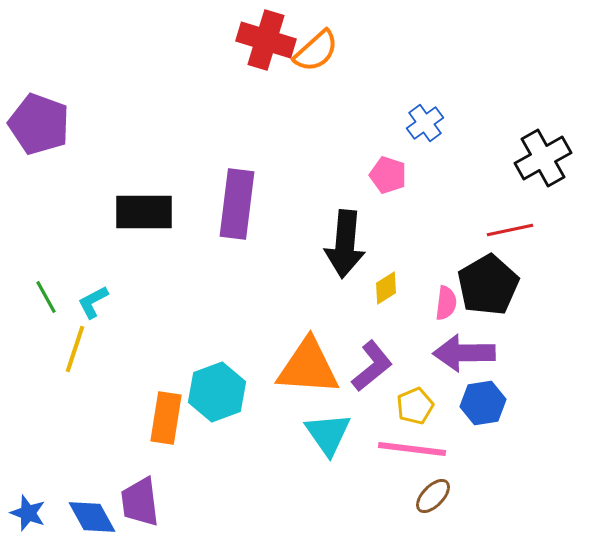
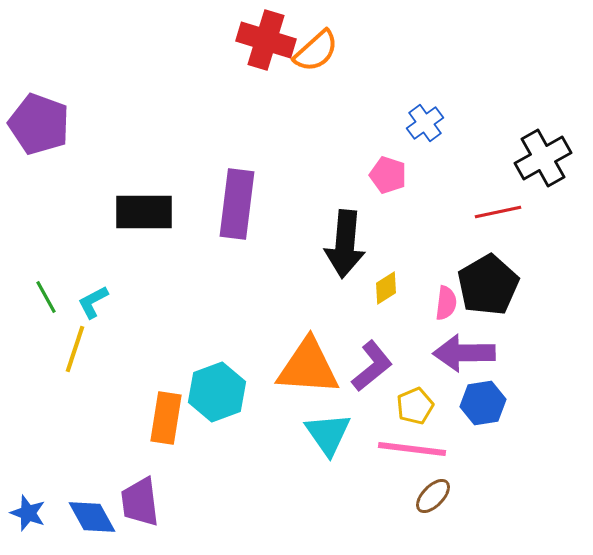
red line: moved 12 px left, 18 px up
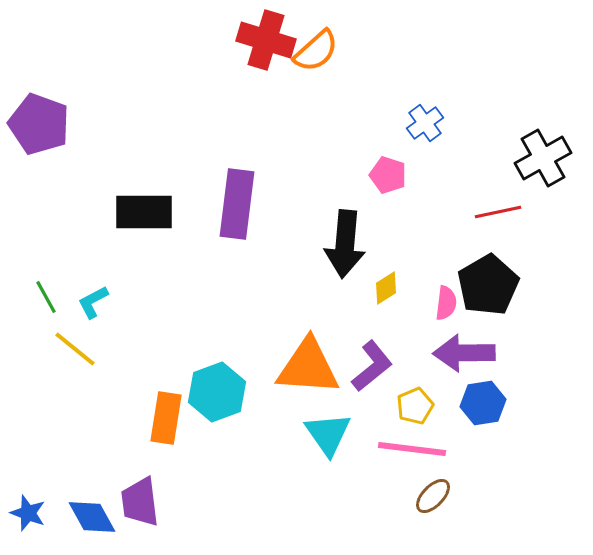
yellow line: rotated 69 degrees counterclockwise
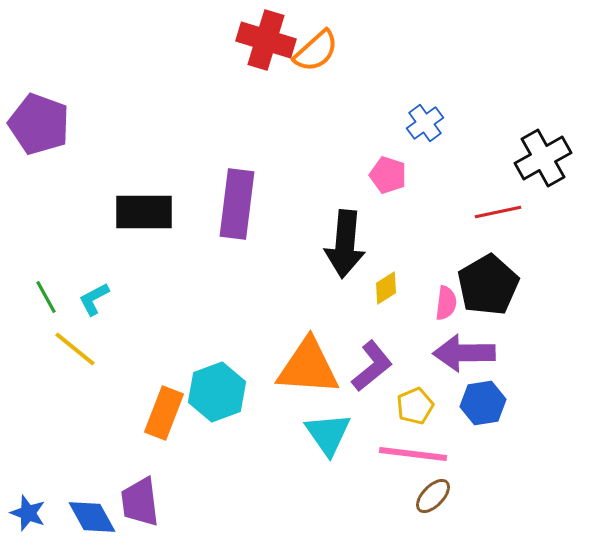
cyan L-shape: moved 1 px right, 3 px up
orange rectangle: moved 2 px left, 5 px up; rotated 12 degrees clockwise
pink line: moved 1 px right, 5 px down
